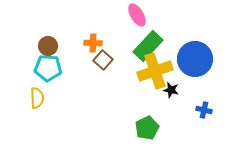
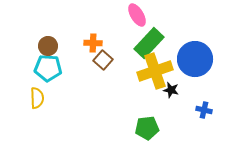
green rectangle: moved 1 px right, 3 px up
green pentagon: rotated 20 degrees clockwise
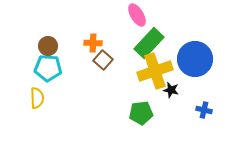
green pentagon: moved 6 px left, 15 px up
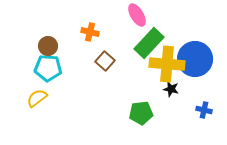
orange cross: moved 3 px left, 11 px up; rotated 12 degrees clockwise
brown square: moved 2 px right, 1 px down
yellow cross: moved 12 px right, 7 px up; rotated 24 degrees clockwise
black star: moved 1 px up
yellow semicircle: rotated 125 degrees counterclockwise
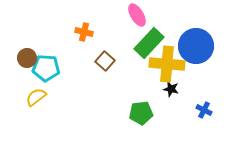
orange cross: moved 6 px left
brown circle: moved 21 px left, 12 px down
blue circle: moved 1 px right, 13 px up
cyan pentagon: moved 2 px left
yellow semicircle: moved 1 px left, 1 px up
blue cross: rotated 14 degrees clockwise
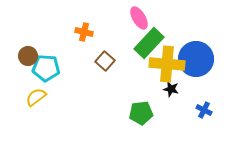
pink ellipse: moved 2 px right, 3 px down
blue circle: moved 13 px down
brown circle: moved 1 px right, 2 px up
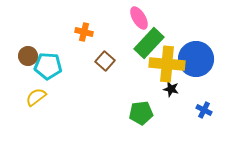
cyan pentagon: moved 2 px right, 2 px up
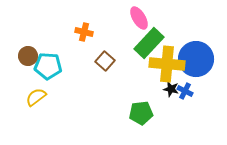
blue cross: moved 19 px left, 19 px up
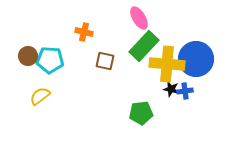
green rectangle: moved 5 px left, 3 px down
brown square: rotated 30 degrees counterclockwise
cyan pentagon: moved 2 px right, 6 px up
blue cross: rotated 35 degrees counterclockwise
yellow semicircle: moved 4 px right, 1 px up
